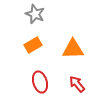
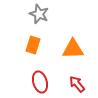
gray star: moved 4 px right
orange rectangle: rotated 42 degrees counterclockwise
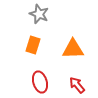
red arrow: moved 1 px down
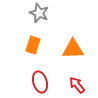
gray star: moved 1 px up
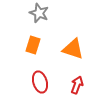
orange triangle: rotated 20 degrees clockwise
red arrow: rotated 60 degrees clockwise
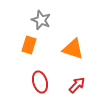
gray star: moved 2 px right, 7 px down
orange rectangle: moved 4 px left
red arrow: rotated 24 degrees clockwise
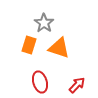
gray star: moved 3 px right, 3 px down; rotated 12 degrees clockwise
orange triangle: moved 14 px left, 1 px up
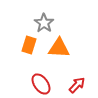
orange triangle: rotated 15 degrees counterclockwise
red ellipse: moved 1 px right, 2 px down; rotated 20 degrees counterclockwise
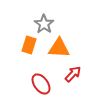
gray star: moved 1 px down
red arrow: moved 4 px left, 11 px up
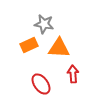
gray star: rotated 24 degrees counterclockwise
orange rectangle: rotated 48 degrees clockwise
red arrow: rotated 48 degrees counterclockwise
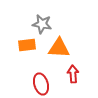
gray star: moved 2 px left
orange rectangle: moved 2 px left; rotated 18 degrees clockwise
red ellipse: rotated 20 degrees clockwise
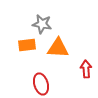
orange triangle: moved 1 px left
red arrow: moved 13 px right, 5 px up
